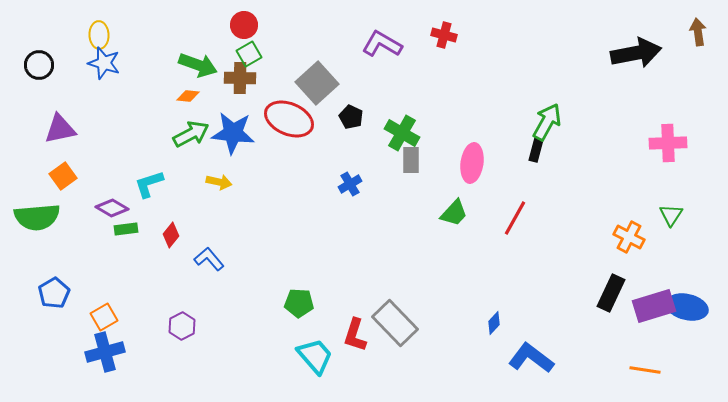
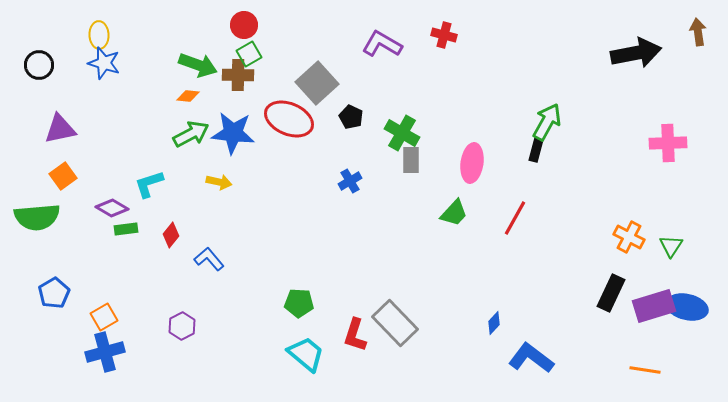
brown cross at (240, 78): moved 2 px left, 3 px up
blue cross at (350, 184): moved 3 px up
green triangle at (671, 215): moved 31 px down
cyan trapezoid at (315, 356): moved 9 px left, 2 px up; rotated 9 degrees counterclockwise
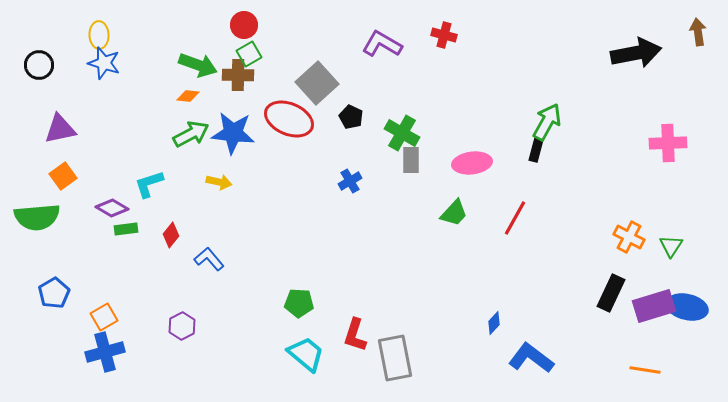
pink ellipse at (472, 163): rotated 75 degrees clockwise
gray rectangle at (395, 323): moved 35 px down; rotated 33 degrees clockwise
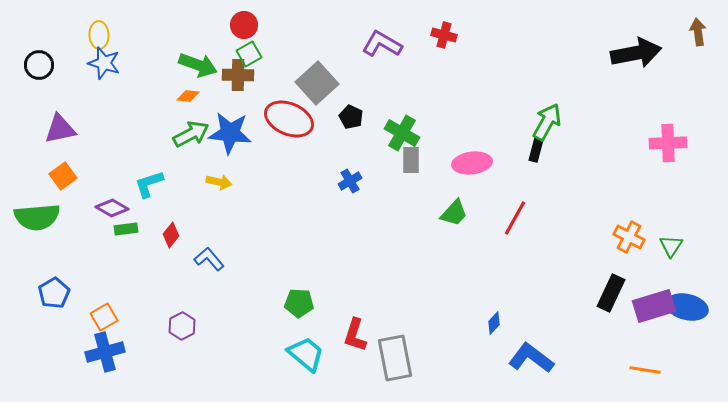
blue star at (233, 133): moved 3 px left
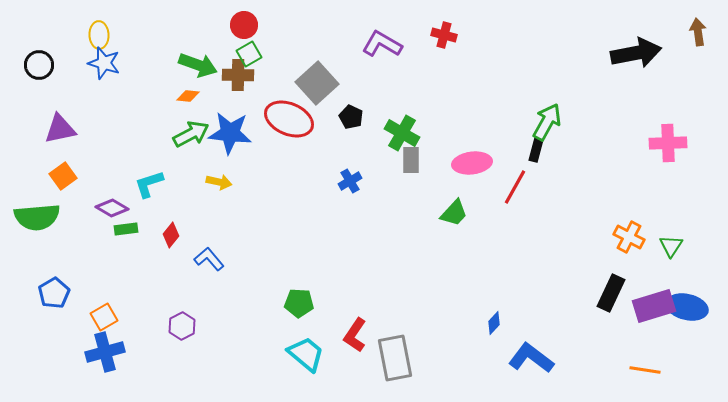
red line at (515, 218): moved 31 px up
red L-shape at (355, 335): rotated 16 degrees clockwise
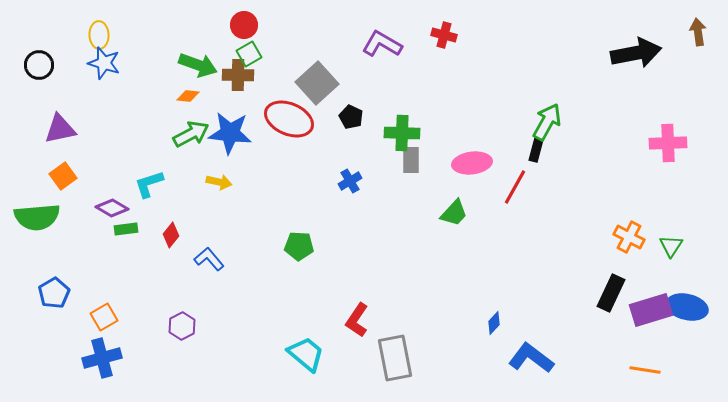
green cross at (402, 133): rotated 28 degrees counterclockwise
green pentagon at (299, 303): moved 57 px up
purple rectangle at (654, 306): moved 3 px left, 4 px down
red L-shape at (355, 335): moved 2 px right, 15 px up
blue cross at (105, 352): moved 3 px left, 6 px down
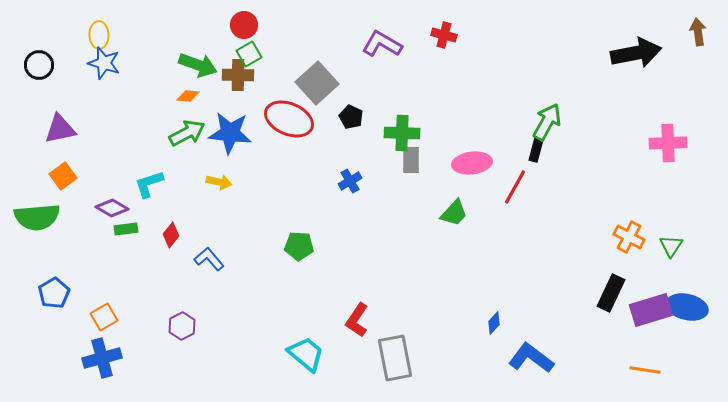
green arrow at (191, 134): moved 4 px left, 1 px up
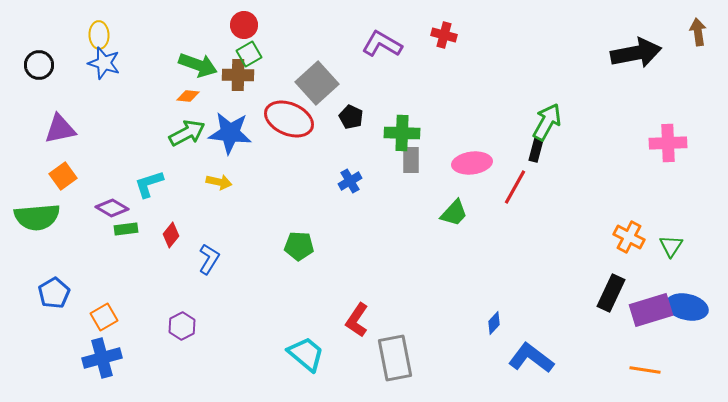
blue L-shape at (209, 259): rotated 72 degrees clockwise
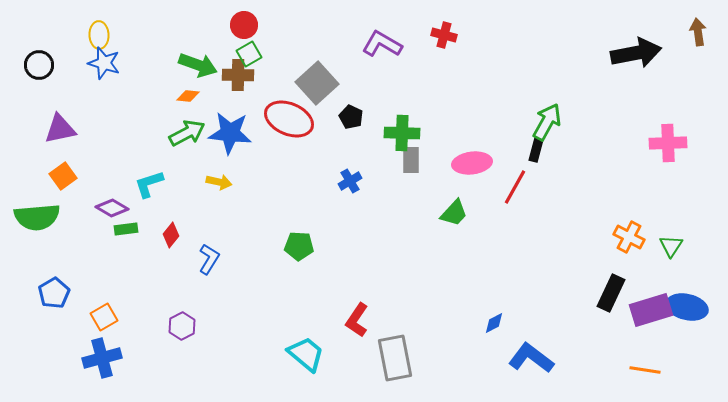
blue diamond at (494, 323): rotated 20 degrees clockwise
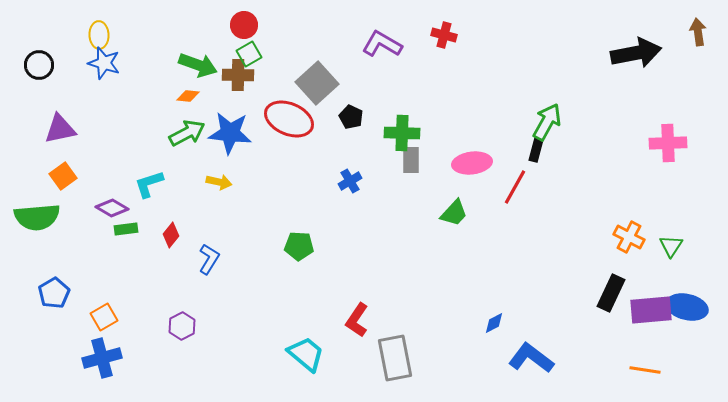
purple rectangle at (651, 310): rotated 12 degrees clockwise
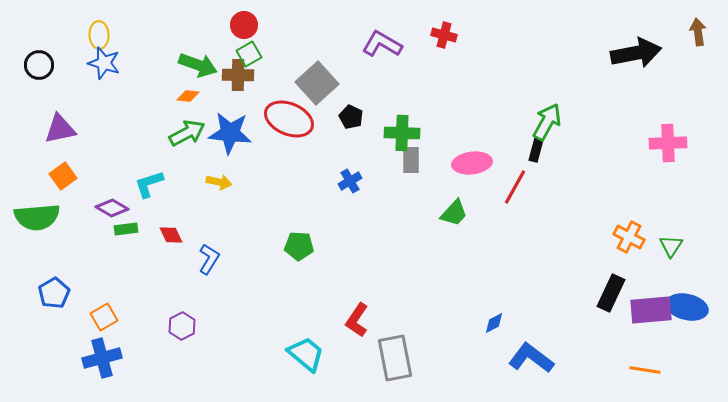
red diamond at (171, 235): rotated 65 degrees counterclockwise
